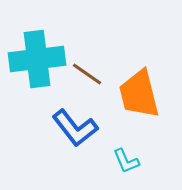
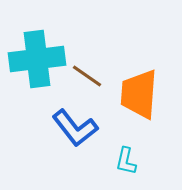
brown line: moved 2 px down
orange trapezoid: rotated 18 degrees clockwise
cyan L-shape: rotated 36 degrees clockwise
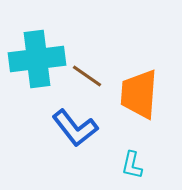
cyan L-shape: moved 6 px right, 4 px down
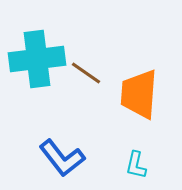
brown line: moved 1 px left, 3 px up
blue L-shape: moved 13 px left, 30 px down
cyan L-shape: moved 4 px right
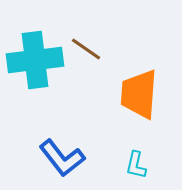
cyan cross: moved 2 px left, 1 px down
brown line: moved 24 px up
